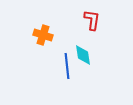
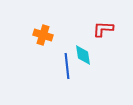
red L-shape: moved 11 px right, 9 px down; rotated 95 degrees counterclockwise
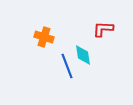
orange cross: moved 1 px right, 2 px down
blue line: rotated 15 degrees counterclockwise
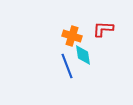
orange cross: moved 28 px right, 1 px up
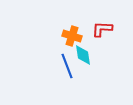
red L-shape: moved 1 px left
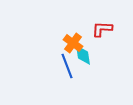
orange cross: moved 1 px right, 7 px down; rotated 18 degrees clockwise
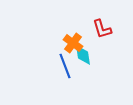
red L-shape: rotated 110 degrees counterclockwise
blue line: moved 2 px left
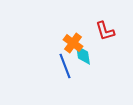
red L-shape: moved 3 px right, 2 px down
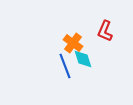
red L-shape: rotated 40 degrees clockwise
cyan diamond: moved 4 px down; rotated 10 degrees counterclockwise
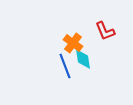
red L-shape: rotated 45 degrees counterclockwise
cyan diamond: rotated 10 degrees clockwise
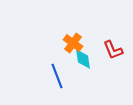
red L-shape: moved 8 px right, 19 px down
blue line: moved 8 px left, 10 px down
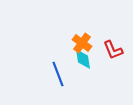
orange cross: moved 9 px right
blue line: moved 1 px right, 2 px up
